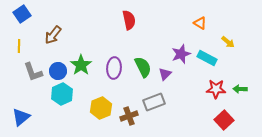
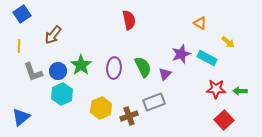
green arrow: moved 2 px down
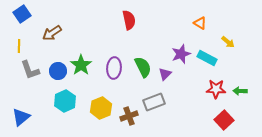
brown arrow: moved 1 px left, 2 px up; rotated 18 degrees clockwise
gray L-shape: moved 3 px left, 2 px up
cyan hexagon: moved 3 px right, 7 px down
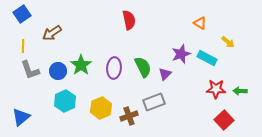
yellow line: moved 4 px right
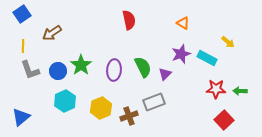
orange triangle: moved 17 px left
purple ellipse: moved 2 px down
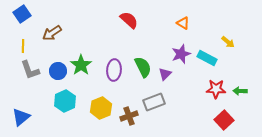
red semicircle: rotated 36 degrees counterclockwise
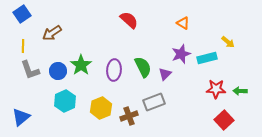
cyan rectangle: rotated 42 degrees counterclockwise
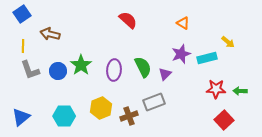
red semicircle: moved 1 px left
brown arrow: moved 2 px left, 1 px down; rotated 48 degrees clockwise
cyan hexagon: moved 1 px left, 15 px down; rotated 25 degrees clockwise
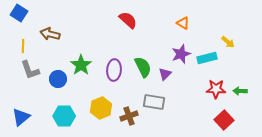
blue square: moved 3 px left, 1 px up; rotated 24 degrees counterclockwise
blue circle: moved 8 px down
gray rectangle: rotated 30 degrees clockwise
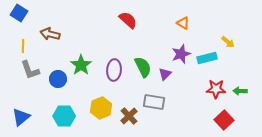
brown cross: rotated 24 degrees counterclockwise
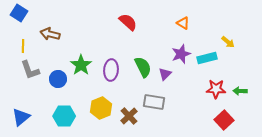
red semicircle: moved 2 px down
purple ellipse: moved 3 px left
